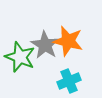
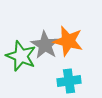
green star: moved 1 px right, 1 px up
cyan cross: rotated 15 degrees clockwise
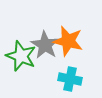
cyan cross: moved 1 px right, 2 px up; rotated 20 degrees clockwise
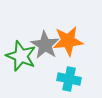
orange star: rotated 20 degrees counterclockwise
cyan cross: moved 1 px left
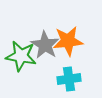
green star: rotated 12 degrees counterclockwise
cyan cross: rotated 20 degrees counterclockwise
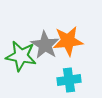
cyan cross: moved 1 px down
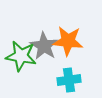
orange star: rotated 12 degrees clockwise
gray star: moved 1 px left, 1 px down
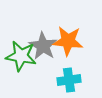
gray star: moved 1 px left
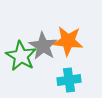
green star: rotated 20 degrees clockwise
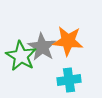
gray star: moved 1 px left, 1 px down
